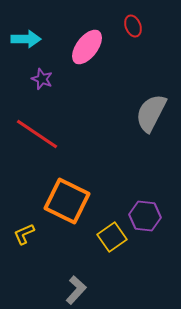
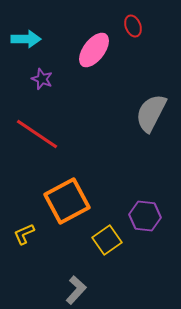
pink ellipse: moved 7 px right, 3 px down
orange square: rotated 36 degrees clockwise
yellow square: moved 5 px left, 3 px down
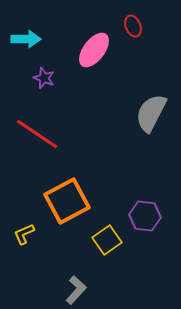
purple star: moved 2 px right, 1 px up
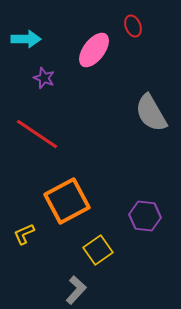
gray semicircle: rotated 57 degrees counterclockwise
yellow square: moved 9 px left, 10 px down
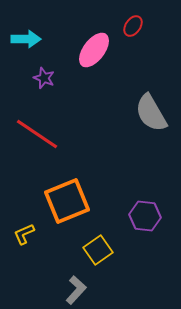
red ellipse: rotated 55 degrees clockwise
orange square: rotated 6 degrees clockwise
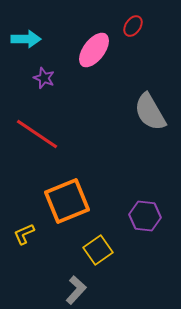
gray semicircle: moved 1 px left, 1 px up
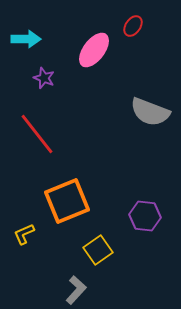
gray semicircle: rotated 39 degrees counterclockwise
red line: rotated 18 degrees clockwise
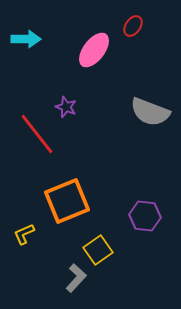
purple star: moved 22 px right, 29 px down
gray L-shape: moved 12 px up
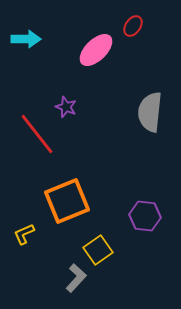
pink ellipse: moved 2 px right; rotated 9 degrees clockwise
gray semicircle: rotated 75 degrees clockwise
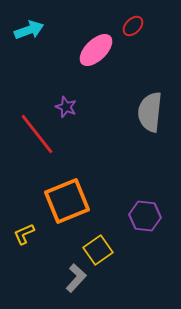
red ellipse: rotated 10 degrees clockwise
cyan arrow: moved 3 px right, 9 px up; rotated 20 degrees counterclockwise
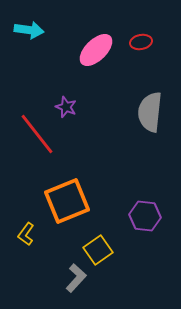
red ellipse: moved 8 px right, 16 px down; rotated 35 degrees clockwise
cyan arrow: rotated 28 degrees clockwise
yellow L-shape: moved 2 px right; rotated 30 degrees counterclockwise
